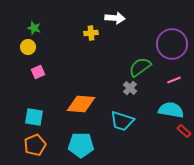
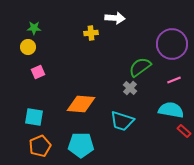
green star: rotated 16 degrees counterclockwise
orange pentagon: moved 5 px right, 1 px down
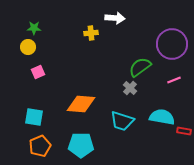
cyan semicircle: moved 9 px left, 7 px down
red rectangle: rotated 32 degrees counterclockwise
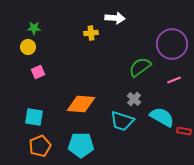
gray cross: moved 4 px right, 11 px down
cyan semicircle: rotated 20 degrees clockwise
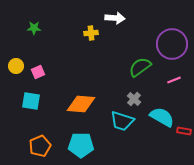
yellow circle: moved 12 px left, 19 px down
cyan square: moved 3 px left, 16 px up
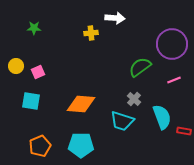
cyan semicircle: rotated 40 degrees clockwise
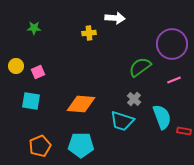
yellow cross: moved 2 px left
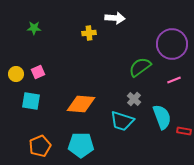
yellow circle: moved 8 px down
